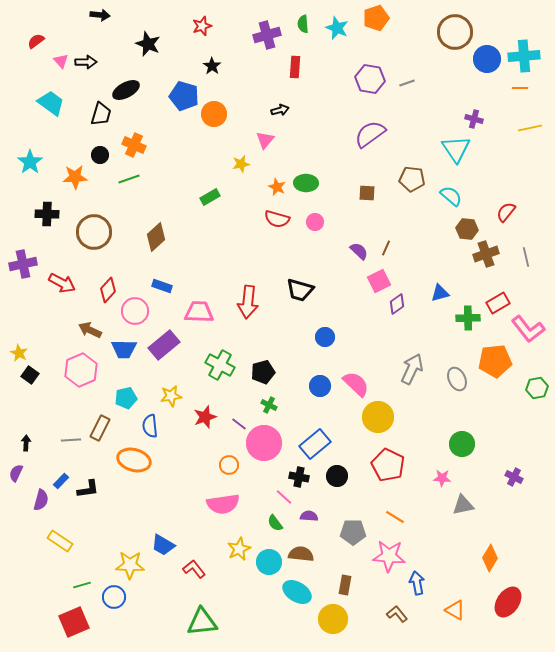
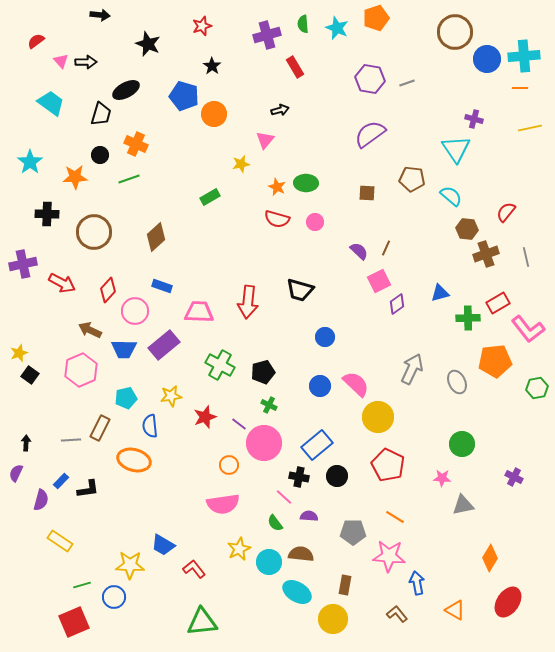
red rectangle at (295, 67): rotated 35 degrees counterclockwise
orange cross at (134, 145): moved 2 px right, 1 px up
yellow star at (19, 353): rotated 24 degrees clockwise
gray ellipse at (457, 379): moved 3 px down
blue rectangle at (315, 444): moved 2 px right, 1 px down
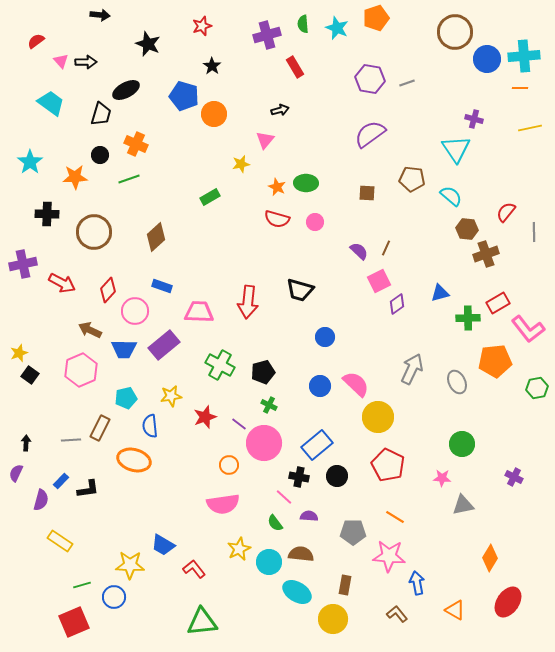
gray line at (526, 257): moved 8 px right, 25 px up; rotated 12 degrees clockwise
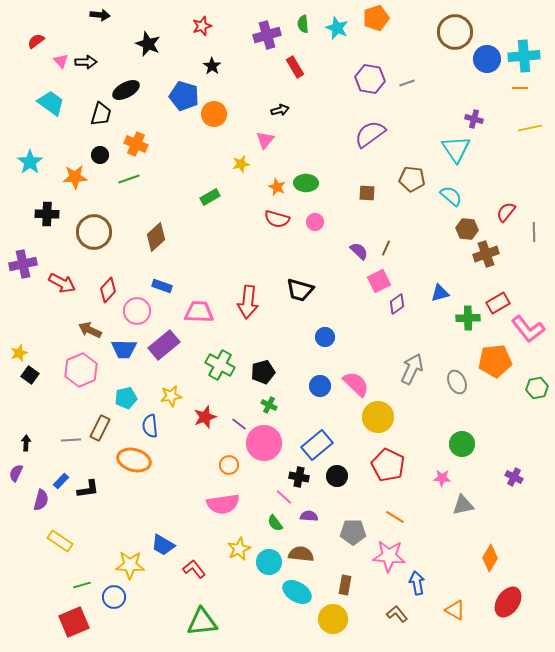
pink circle at (135, 311): moved 2 px right
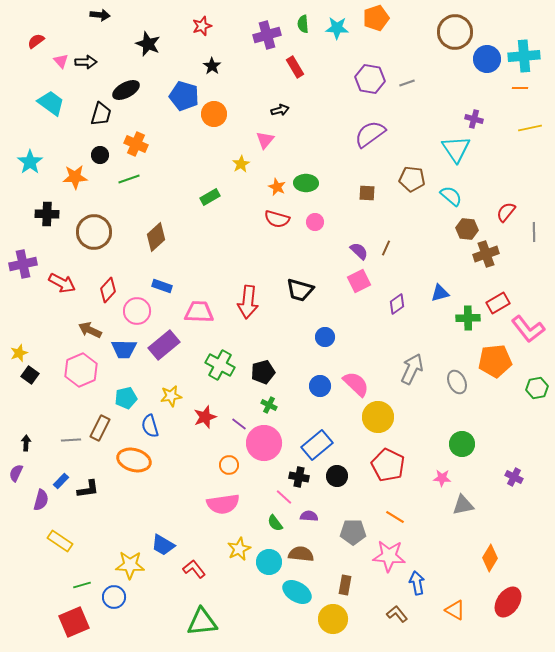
cyan star at (337, 28): rotated 20 degrees counterclockwise
yellow star at (241, 164): rotated 18 degrees counterclockwise
pink square at (379, 281): moved 20 px left
blue semicircle at (150, 426): rotated 10 degrees counterclockwise
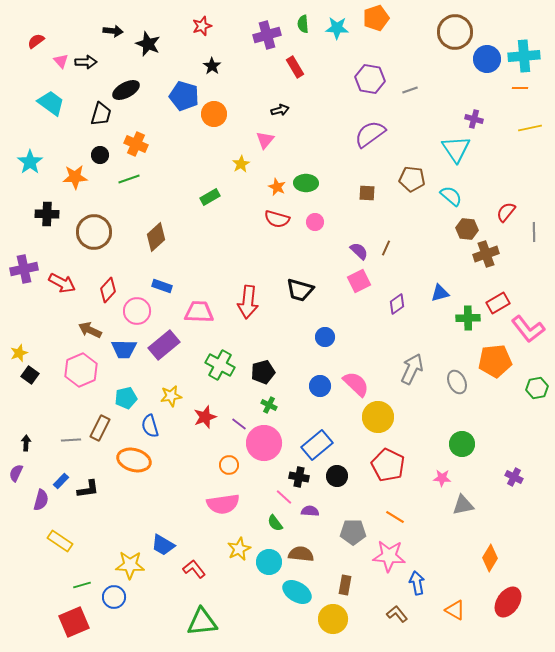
black arrow at (100, 15): moved 13 px right, 16 px down
gray line at (407, 83): moved 3 px right, 7 px down
purple cross at (23, 264): moved 1 px right, 5 px down
purple semicircle at (309, 516): moved 1 px right, 5 px up
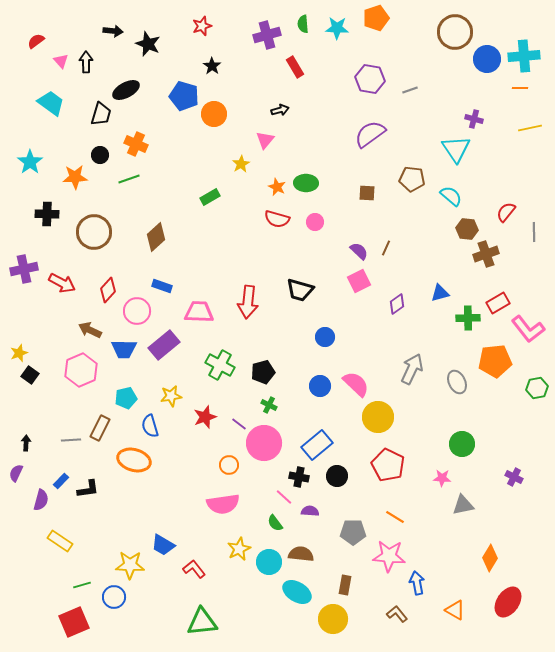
black arrow at (86, 62): rotated 90 degrees counterclockwise
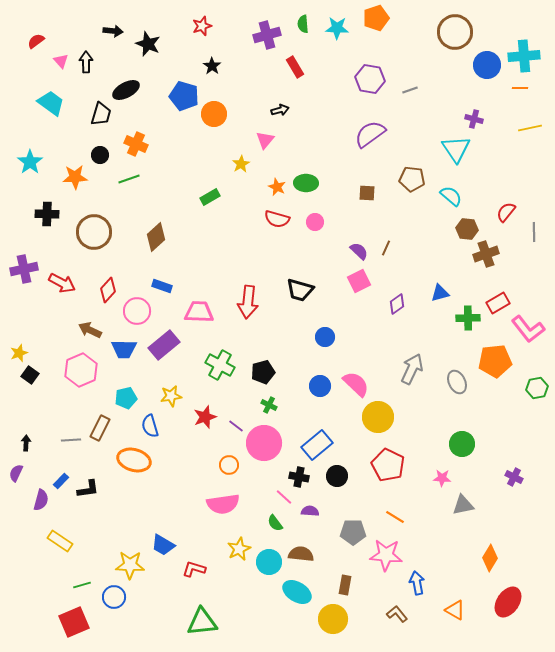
blue circle at (487, 59): moved 6 px down
purple line at (239, 424): moved 3 px left, 2 px down
pink star at (389, 556): moved 3 px left, 1 px up
red L-shape at (194, 569): rotated 35 degrees counterclockwise
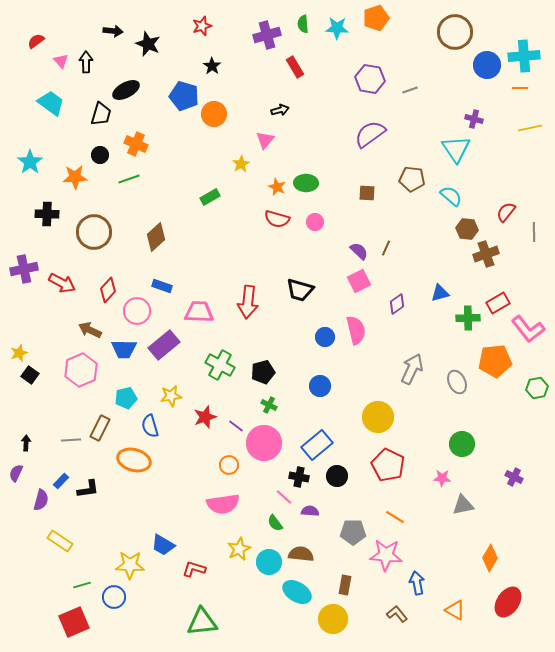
pink semicircle at (356, 384): moved 54 px up; rotated 32 degrees clockwise
